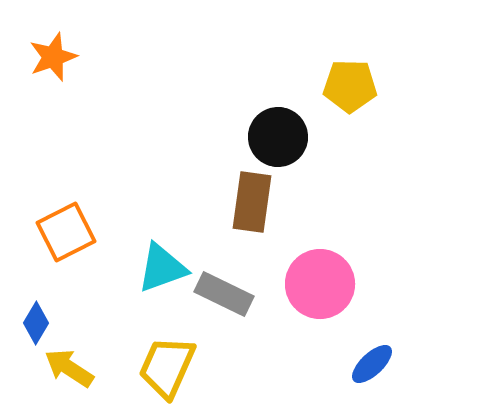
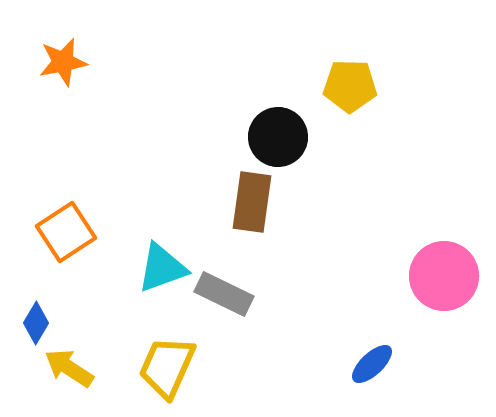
orange star: moved 10 px right, 5 px down; rotated 9 degrees clockwise
orange square: rotated 6 degrees counterclockwise
pink circle: moved 124 px right, 8 px up
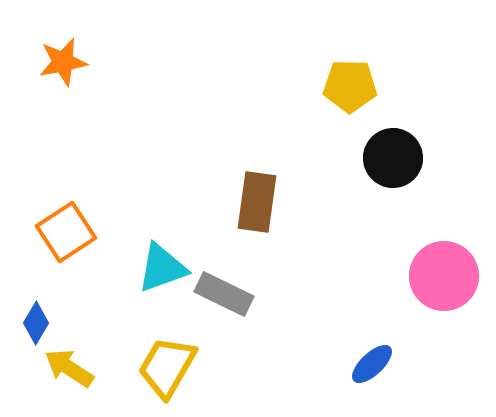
black circle: moved 115 px right, 21 px down
brown rectangle: moved 5 px right
yellow trapezoid: rotated 6 degrees clockwise
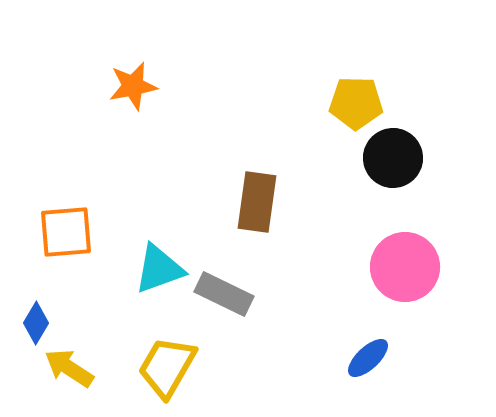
orange star: moved 70 px right, 24 px down
yellow pentagon: moved 6 px right, 17 px down
orange square: rotated 28 degrees clockwise
cyan triangle: moved 3 px left, 1 px down
pink circle: moved 39 px left, 9 px up
blue ellipse: moved 4 px left, 6 px up
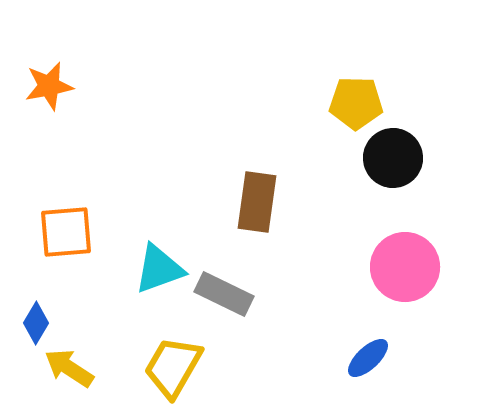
orange star: moved 84 px left
yellow trapezoid: moved 6 px right
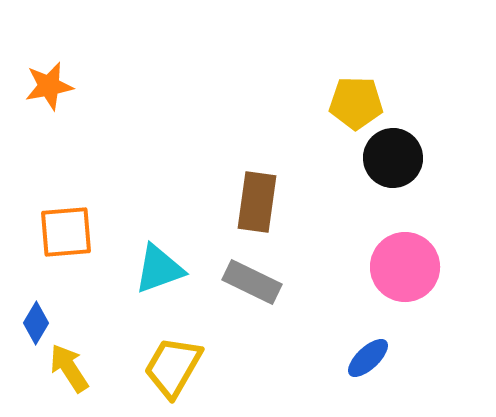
gray rectangle: moved 28 px right, 12 px up
yellow arrow: rotated 24 degrees clockwise
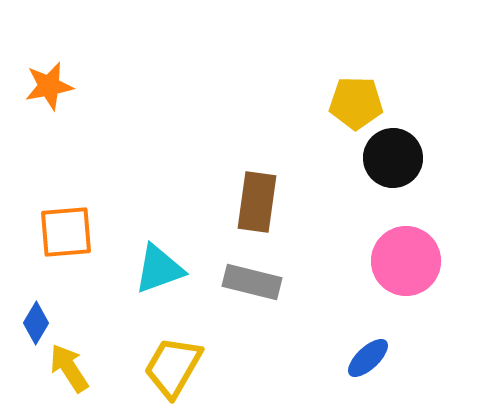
pink circle: moved 1 px right, 6 px up
gray rectangle: rotated 12 degrees counterclockwise
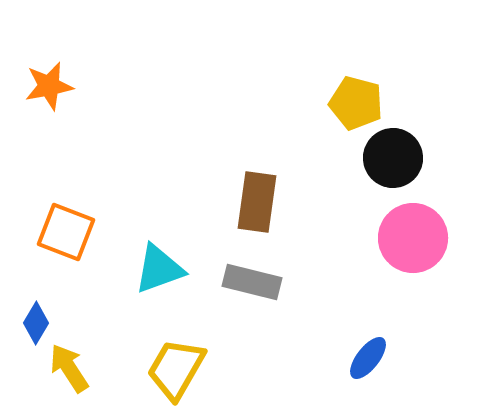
yellow pentagon: rotated 14 degrees clockwise
orange square: rotated 26 degrees clockwise
pink circle: moved 7 px right, 23 px up
blue ellipse: rotated 9 degrees counterclockwise
yellow trapezoid: moved 3 px right, 2 px down
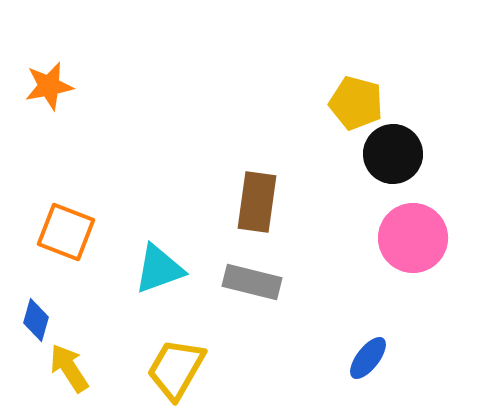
black circle: moved 4 px up
blue diamond: moved 3 px up; rotated 15 degrees counterclockwise
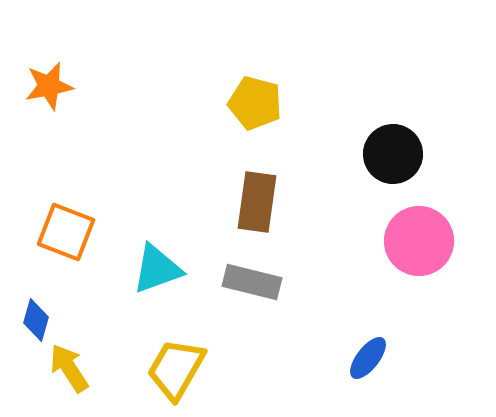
yellow pentagon: moved 101 px left
pink circle: moved 6 px right, 3 px down
cyan triangle: moved 2 px left
